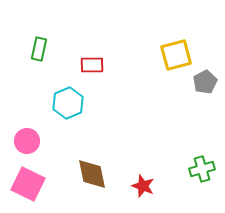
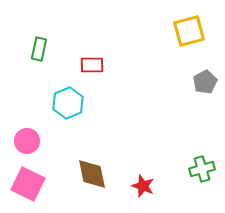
yellow square: moved 13 px right, 24 px up
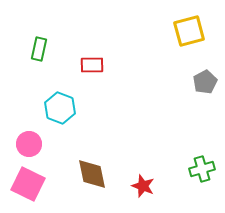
cyan hexagon: moved 8 px left, 5 px down; rotated 16 degrees counterclockwise
pink circle: moved 2 px right, 3 px down
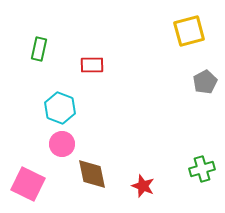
pink circle: moved 33 px right
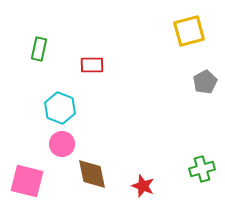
pink square: moved 1 px left, 3 px up; rotated 12 degrees counterclockwise
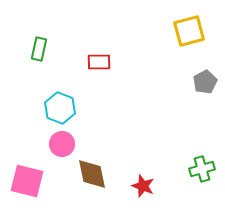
red rectangle: moved 7 px right, 3 px up
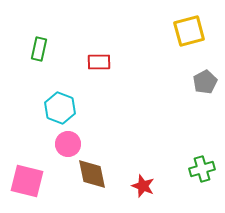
pink circle: moved 6 px right
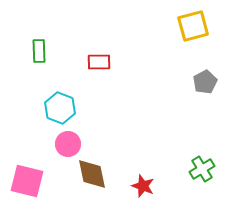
yellow square: moved 4 px right, 5 px up
green rectangle: moved 2 px down; rotated 15 degrees counterclockwise
green cross: rotated 15 degrees counterclockwise
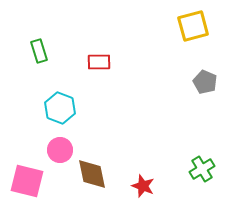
green rectangle: rotated 15 degrees counterclockwise
gray pentagon: rotated 20 degrees counterclockwise
pink circle: moved 8 px left, 6 px down
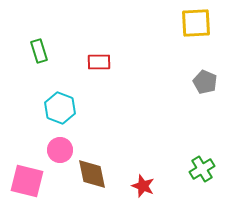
yellow square: moved 3 px right, 3 px up; rotated 12 degrees clockwise
